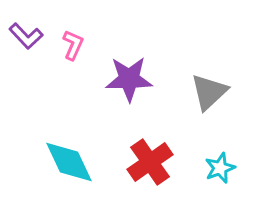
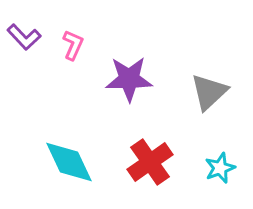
purple L-shape: moved 2 px left, 1 px down
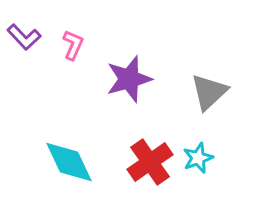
purple star: rotated 15 degrees counterclockwise
cyan star: moved 22 px left, 10 px up
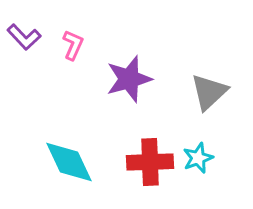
red cross: rotated 33 degrees clockwise
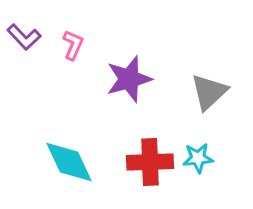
cyan star: rotated 16 degrees clockwise
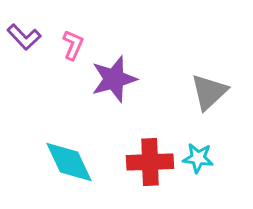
purple star: moved 15 px left
cyan star: rotated 12 degrees clockwise
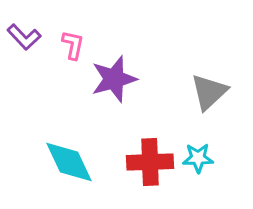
pink L-shape: rotated 12 degrees counterclockwise
cyan star: rotated 8 degrees counterclockwise
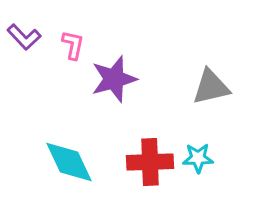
gray triangle: moved 2 px right, 5 px up; rotated 30 degrees clockwise
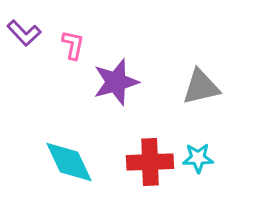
purple L-shape: moved 4 px up
purple star: moved 2 px right, 3 px down
gray triangle: moved 10 px left
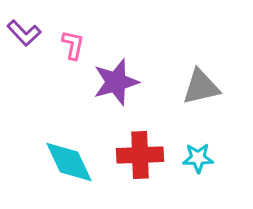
red cross: moved 10 px left, 7 px up
